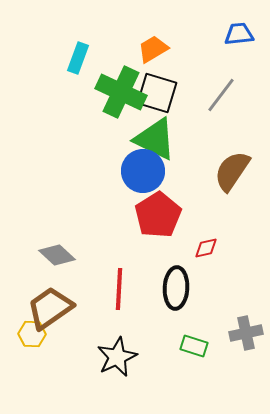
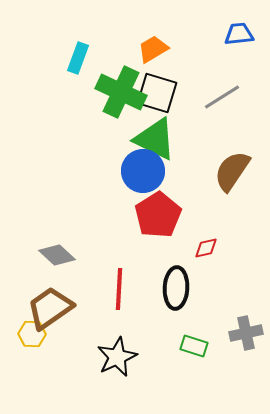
gray line: moved 1 px right, 2 px down; rotated 21 degrees clockwise
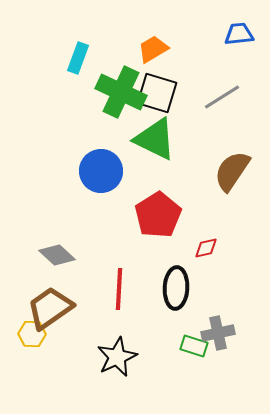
blue circle: moved 42 px left
gray cross: moved 28 px left
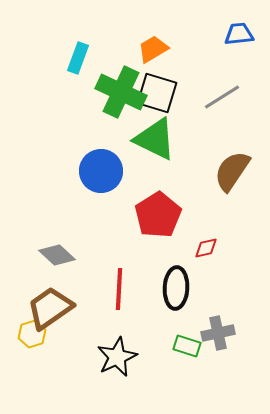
yellow hexagon: rotated 20 degrees counterclockwise
green rectangle: moved 7 px left
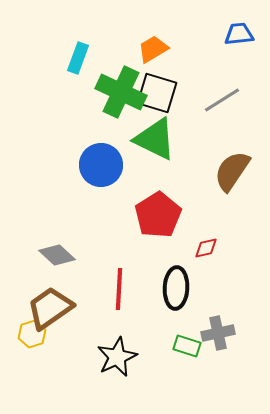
gray line: moved 3 px down
blue circle: moved 6 px up
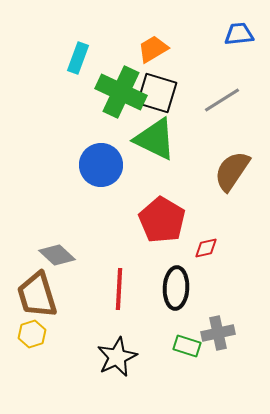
red pentagon: moved 4 px right, 5 px down; rotated 9 degrees counterclockwise
brown trapezoid: moved 13 px left, 13 px up; rotated 72 degrees counterclockwise
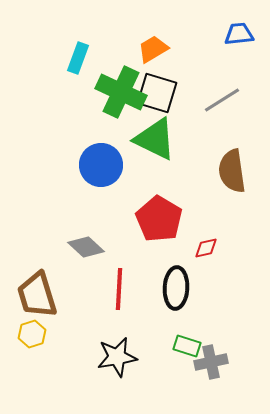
brown semicircle: rotated 42 degrees counterclockwise
red pentagon: moved 3 px left, 1 px up
gray diamond: moved 29 px right, 8 px up
gray cross: moved 7 px left, 29 px down
black star: rotated 15 degrees clockwise
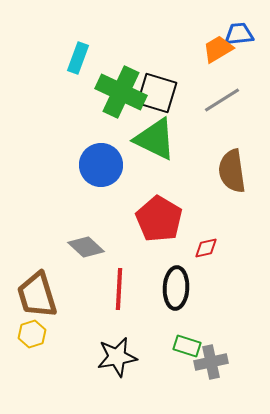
orange trapezoid: moved 65 px right
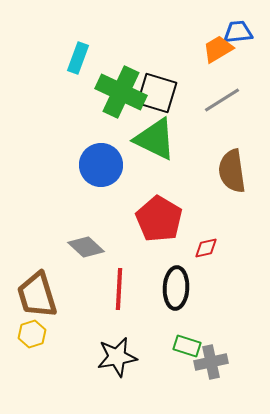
blue trapezoid: moved 1 px left, 2 px up
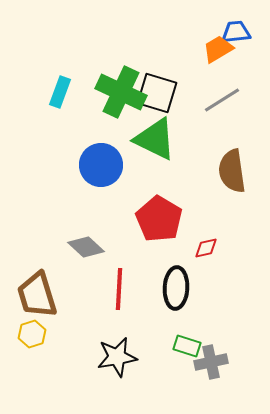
blue trapezoid: moved 2 px left
cyan rectangle: moved 18 px left, 34 px down
